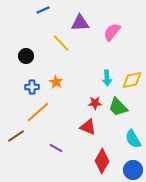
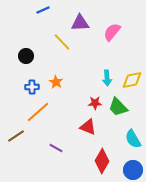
yellow line: moved 1 px right, 1 px up
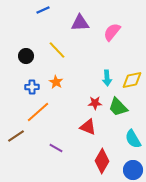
yellow line: moved 5 px left, 8 px down
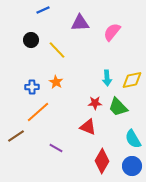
black circle: moved 5 px right, 16 px up
blue circle: moved 1 px left, 4 px up
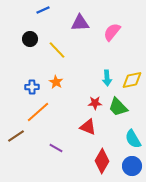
black circle: moved 1 px left, 1 px up
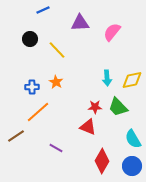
red star: moved 4 px down
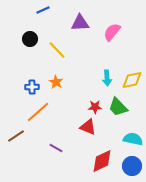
cyan semicircle: rotated 132 degrees clockwise
red diamond: rotated 35 degrees clockwise
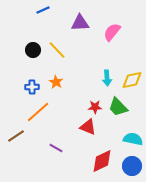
black circle: moved 3 px right, 11 px down
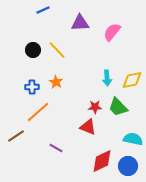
blue circle: moved 4 px left
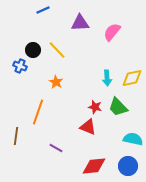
yellow diamond: moved 2 px up
blue cross: moved 12 px left, 21 px up; rotated 24 degrees clockwise
red star: rotated 16 degrees clockwise
orange line: rotated 30 degrees counterclockwise
brown line: rotated 48 degrees counterclockwise
red diamond: moved 8 px left, 5 px down; rotated 20 degrees clockwise
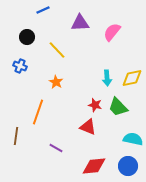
black circle: moved 6 px left, 13 px up
red star: moved 2 px up
